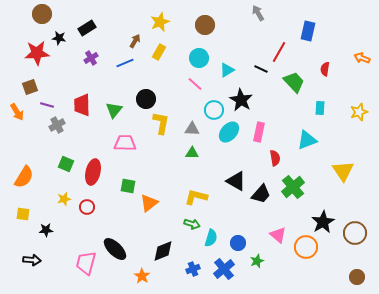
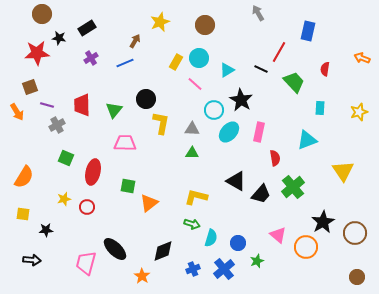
yellow rectangle at (159, 52): moved 17 px right, 10 px down
green square at (66, 164): moved 6 px up
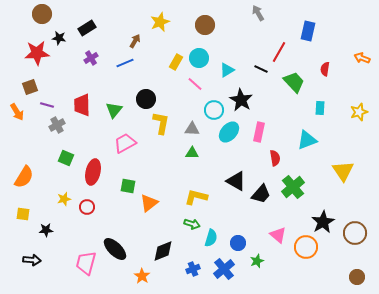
pink trapezoid at (125, 143): rotated 30 degrees counterclockwise
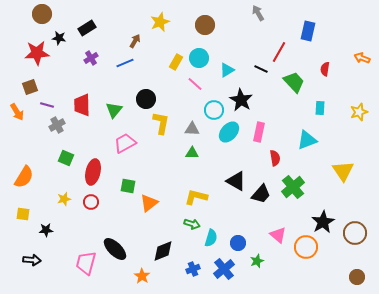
red circle at (87, 207): moved 4 px right, 5 px up
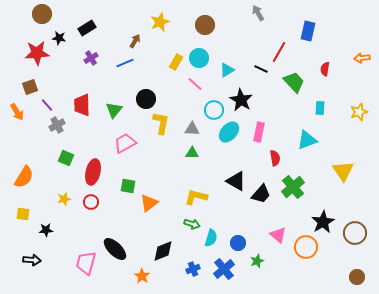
orange arrow at (362, 58): rotated 28 degrees counterclockwise
purple line at (47, 105): rotated 32 degrees clockwise
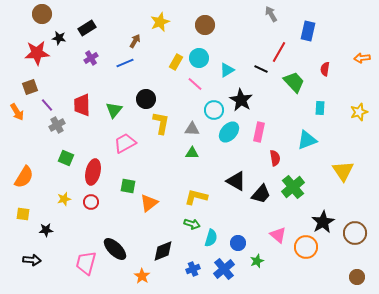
gray arrow at (258, 13): moved 13 px right, 1 px down
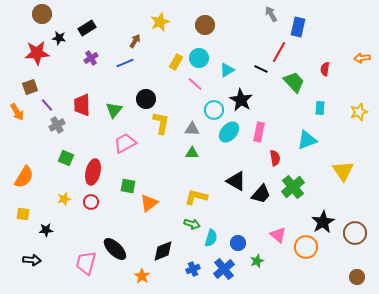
blue rectangle at (308, 31): moved 10 px left, 4 px up
